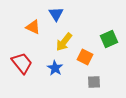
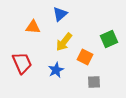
blue triangle: moved 4 px right; rotated 21 degrees clockwise
orange triangle: rotated 21 degrees counterclockwise
red trapezoid: rotated 15 degrees clockwise
blue star: moved 1 px right, 2 px down; rotated 14 degrees clockwise
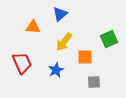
orange square: rotated 28 degrees counterclockwise
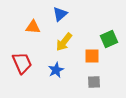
orange square: moved 7 px right, 1 px up
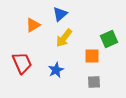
orange triangle: moved 2 px up; rotated 35 degrees counterclockwise
yellow arrow: moved 4 px up
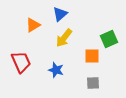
red trapezoid: moved 1 px left, 1 px up
blue star: rotated 28 degrees counterclockwise
gray square: moved 1 px left, 1 px down
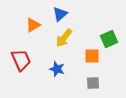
red trapezoid: moved 2 px up
blue star: moved 1 px right, 1 px up
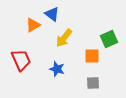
blue triangle: moved 8 px left; rotated 42 degrees counterclockwise
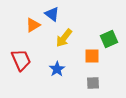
blue star: rotated 21 degrees clockwise
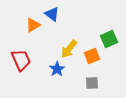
yellow arrow: moved 5 px right, 11 px down
orange square: rotated 21 degrees counterclockwise
gray square: moved 1 px left
